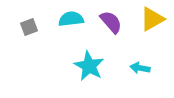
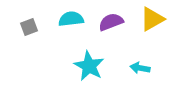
purple semicircle: rotated 70 degrees counterclockwise
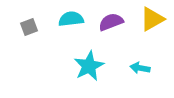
cyan star: rotated 16 degrees clockwise
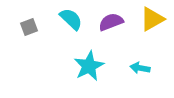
cyan semicircle: rotated 50 degrees clockwise
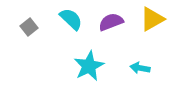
gray square: rotated 18 degrees counterclockwise
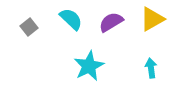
purple semicircle: rotated 10 degrees counterclockwise
cyan arrow: moved 11 px right; rotated 72 degrees clockwise
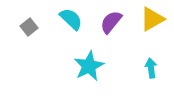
purple semicircle: rotated 20 degrees counterclockwise
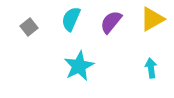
cyan semicircle: rotated 110 degrees counterclockwise
cyan star: moved 10 px left
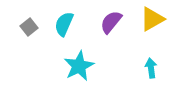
cyan semicircle: moved 7 px left, 5 px down
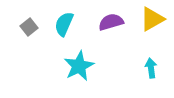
purple semicircle: rotated 35 degrees clockwise
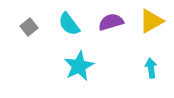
yellow triangle: moved 1 px left, 2 px down
cyan semicircle: moved 5 px right; rotated 60 degrees counterclockwise
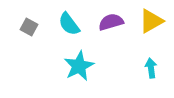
gray square: rotated 24 degrees counterclockwise
